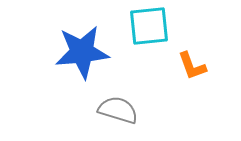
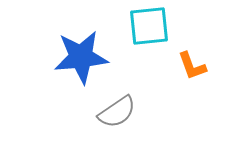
blue star: moved 1 px left, 5 px down
gray semicircle: moved 1 px left, 2 px down; rotated 129 degrees clockwise
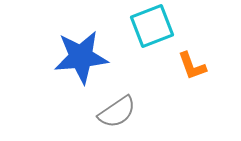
cyan square: moved 3 px right; rotated 15 degrees counterclockwise
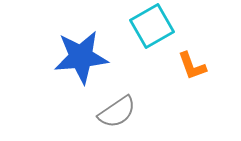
cyan square: rotated 9 degrees counterclockwise
